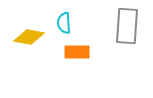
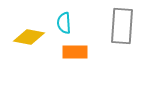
gray rectangle: moved 5 px left
orange rectangle: moved 2 px left
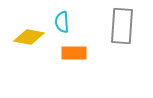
cyan semicircle: moved 2 px left, 1 px up
orange rectangle: moved 1 px left, 1 px down
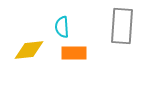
cyan semicircle: moved 5 px down
yellow diamond: moved 13 px down; rotated 16 degrees counterclockwise
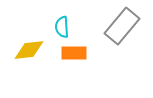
gray rectangle: rotated 36 degrees clockwise
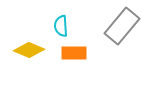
cyan semicircle: moved 1 px left, 1 px up
yellow diamond: rotated 28 degrees clockwise
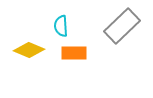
gray rectangle: rotated 6 degrees clockwise
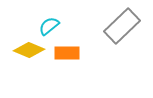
cyan semicircle: moved 12 px left; rotated 55 degrees clockwise
orange rectangle: moved 7 px left
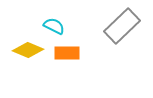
cyan semicircle: moved 5 px right; rotated 65 degrees clockwise
yellow diamond: moved 1 px left
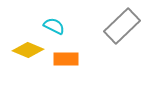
orange rectangle: moved 1 px left, 6 px down
